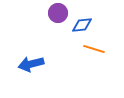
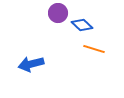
blue diamond: rotated 50 degrees clockwise
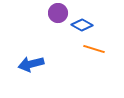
blue diamond: rotated 15 degrees counterclockwise
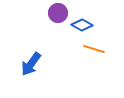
blue arrow: rotated 40 degrees counterclockwise
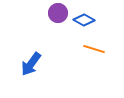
blue diamond: moved 2 px right, 5 px up
